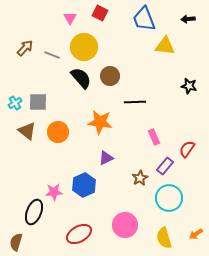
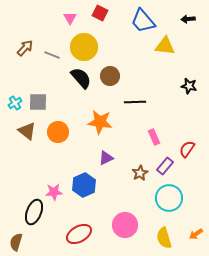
blue trapezoid: moved 1 px left, 2 px down; rotated 20 degrees counterclockwise
brown star: moved 5 px up
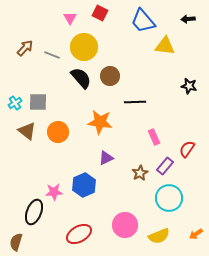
yellow semicircle: moved 5 px left, 2 px up; rotated 95 degrees counterclockwise
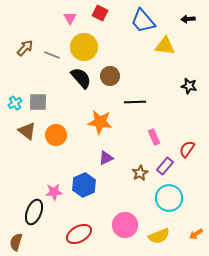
orange circle: moved 2 px left, 3 px down
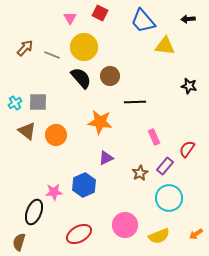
brown semicircle: moved 3 px right
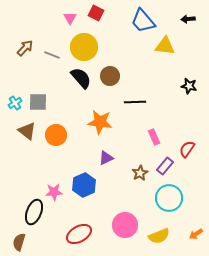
red square: moved 4 px left
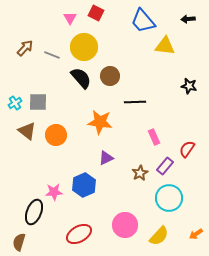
yellow semicircle: rotated 25 degrees counterclockwise
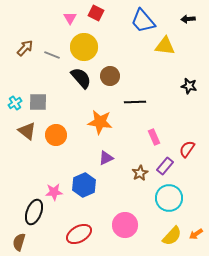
yellow semicircle: moved 13 px right
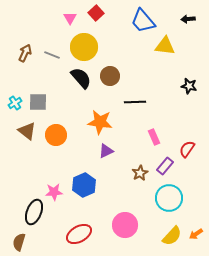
red square: rotated 21 degrees clockwise
brown arrow: moved 5 px down; rotated 18 degrees counterclockwise
purple triangle: moved 7 px up
